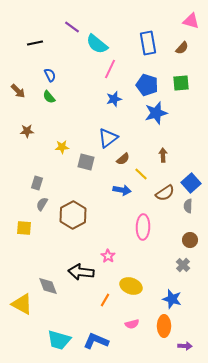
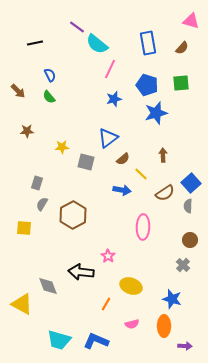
purple line at (72, 27): moved 5 px right
orange line at (105, 300): moved 1 px right, 4 px down
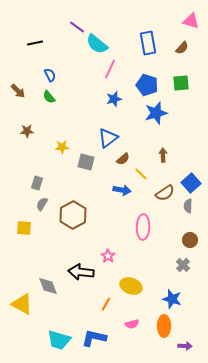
blue L-shape at (96, 341): moved 2 px left, 3 px up; rotated 10 degrees counterclockwise
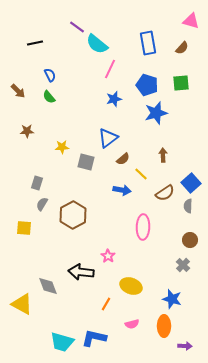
cyan trapezoid at (59, 340): moved 3 px right, 2 px down
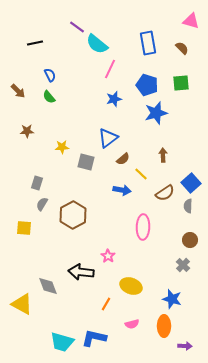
brown semicircle at (182, 48): rotated 88 degrees counterclockwise
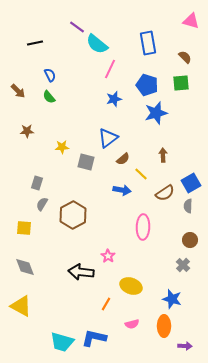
brown semicircle at (182, 48): moved 3 px right, 9 px down
blue square at (191, 183): rotated 12 degrees clockwise
gray diamond at (48, 286): moved 23 px left, 19 px up
yellow triangle at (22, 304): moved 1 px left, 2 px down
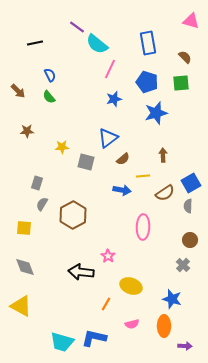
blue pentagon at (147, 85): moved 3 px up
yellow line at (141, 174): moved 2 px right, 2 px down; rotated 48 degrees counterclockwise
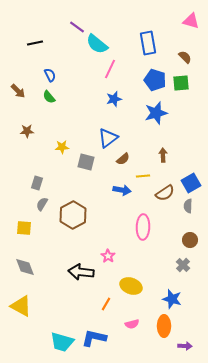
blue pentagon at (147, 82): moved 8 px right, 2 px up
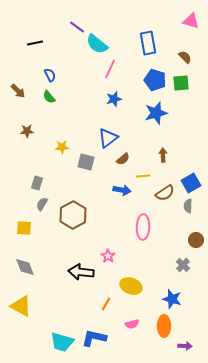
brown circle at (190, 240): moved 6 px right
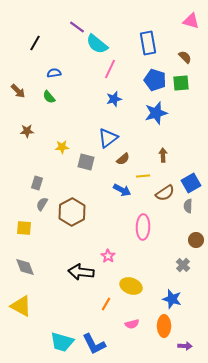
black line at (35, 43): rotated 49 degrees counterclockwise
blue semicircle at (50, 75): moved 4 px right, 2 px up; rotated 72 degrees counterclockwise
blue arrow at (122, 190): rotated 18 degrees clockwise
brown hexagon at (73, 215): moved 1 px left, 3 px up
blue L-shape at (94, 338): moved 6 px down; rotated 130 degrees counterclockwise
